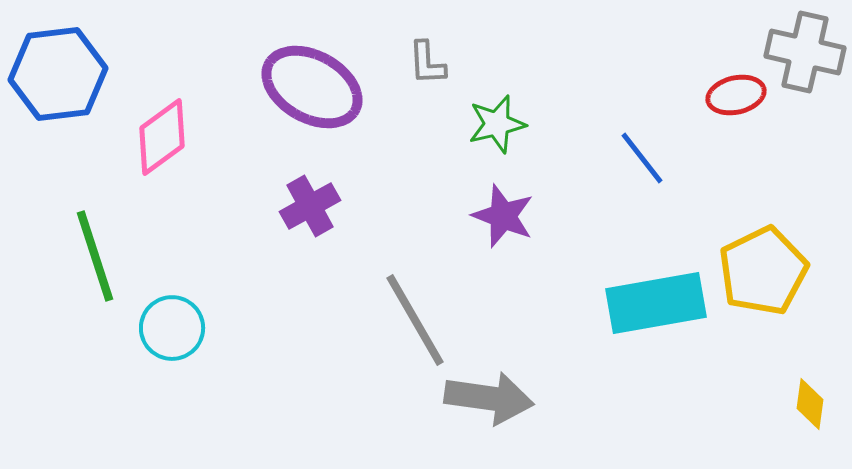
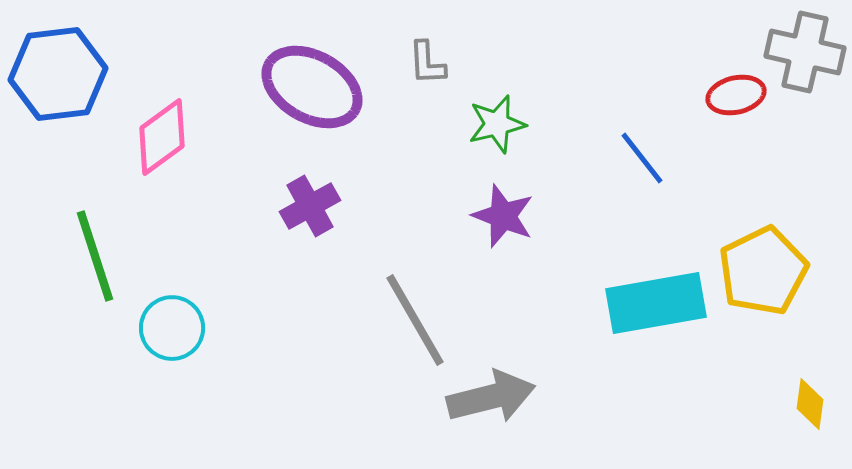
gray arrow: moved 2 px right, 1 px up; rotated 22 degrees counterclockwise
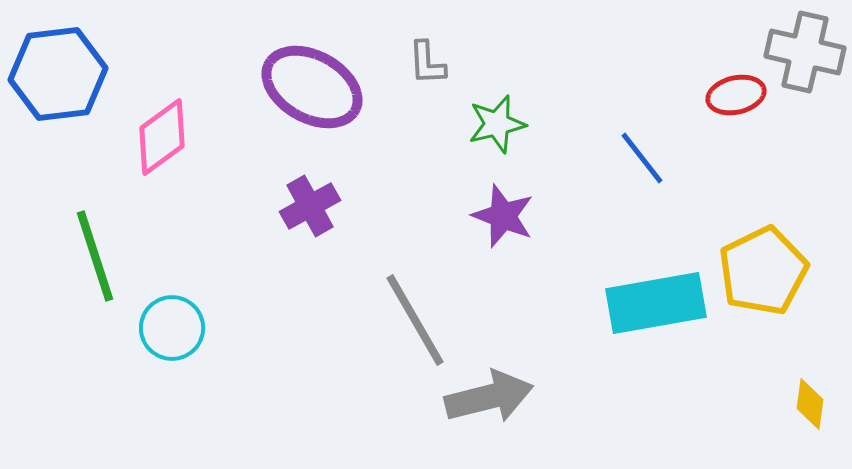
gray arrow: moved 2 px left
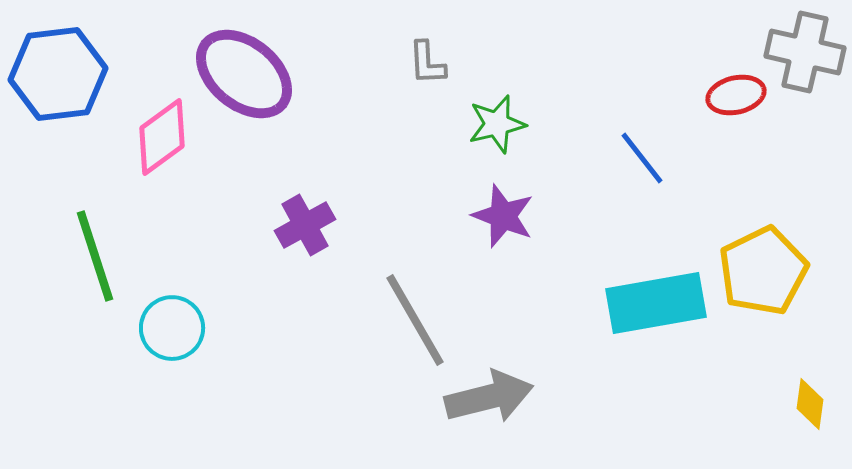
purple ellipse: moved 68 px left, 13 px up; rotated 10 degrees clockwise
purple cross: moved 5 px left, 19 px down
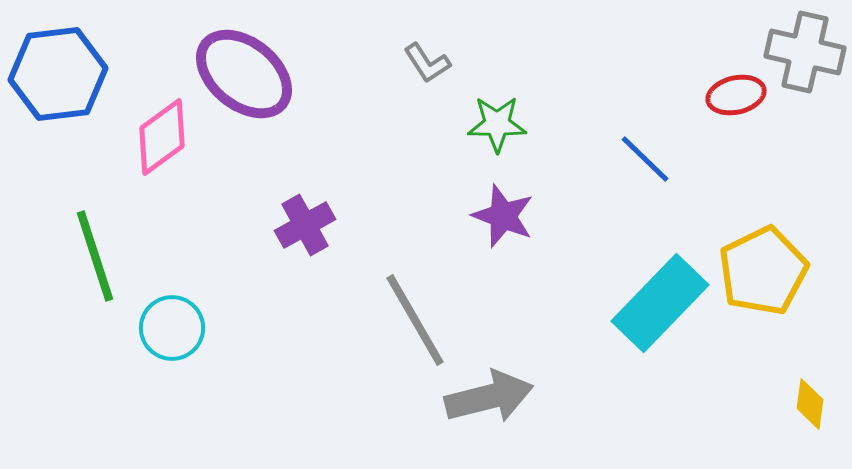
gray L-shape: rotated 30 degrees counterclockwise
green star: rotated 14 degrees clockwise
blue line: moved 3 px right, 1 px down; rotated 8 degrees counterclockwise
cyan rectangle: moved 4 px right; rotated 36 degrees counterclockwise
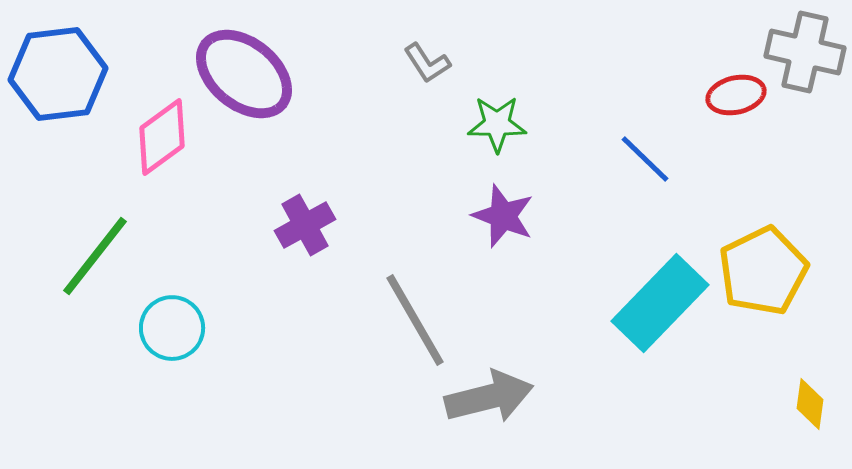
green line: rotated 56 degrees clockwise
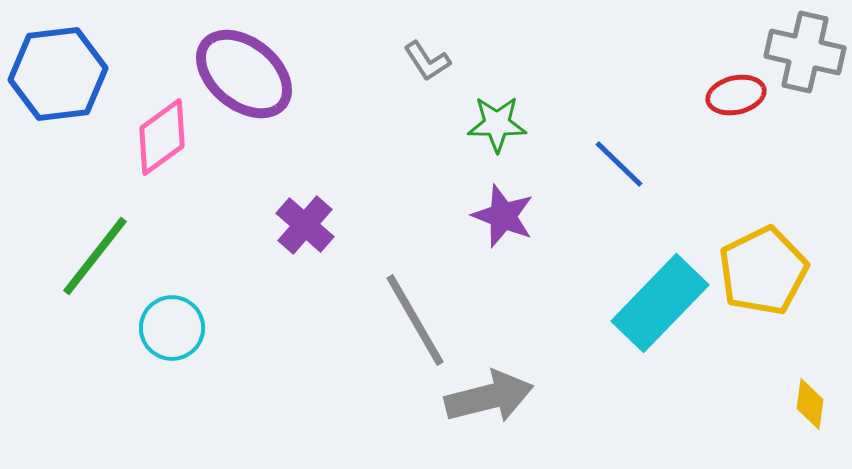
gray L-shape: moved 2 px up
blue line: moved 26 px left, 5 px down
purple cross: rotated 20 degrees counterclockwise
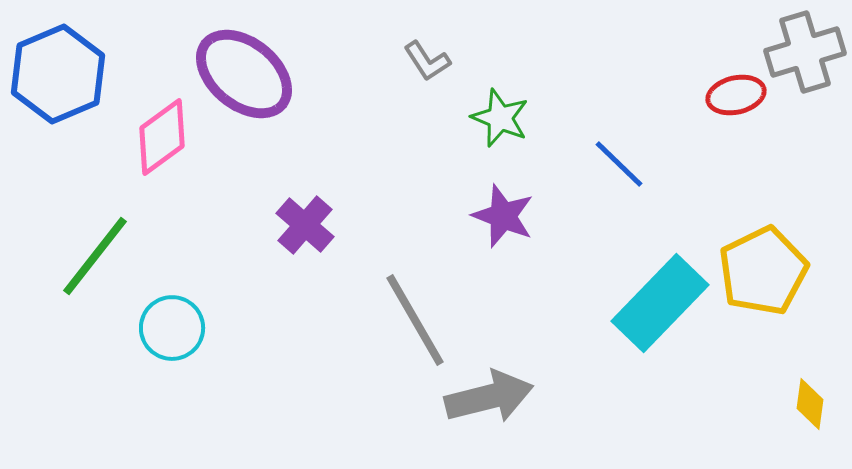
gray cross: rotated 30 degrees counterclockwise
blue hexagon: rotated 16 degrees counterclockwise
green star: moved 3 px right, 6 px up; rotated 22 degrees clockwise
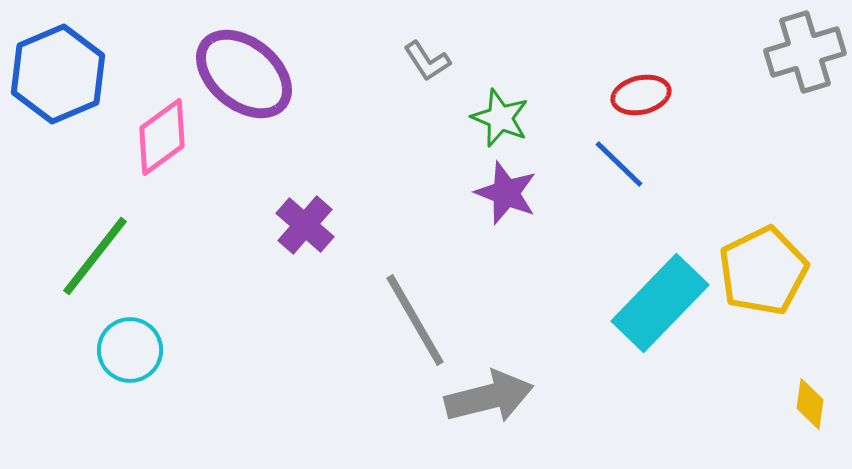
red ellipse: moved 95 px left
purple star: moved 3 px right, 23 px up
cyan circle: moved 42 px left, 22 px down
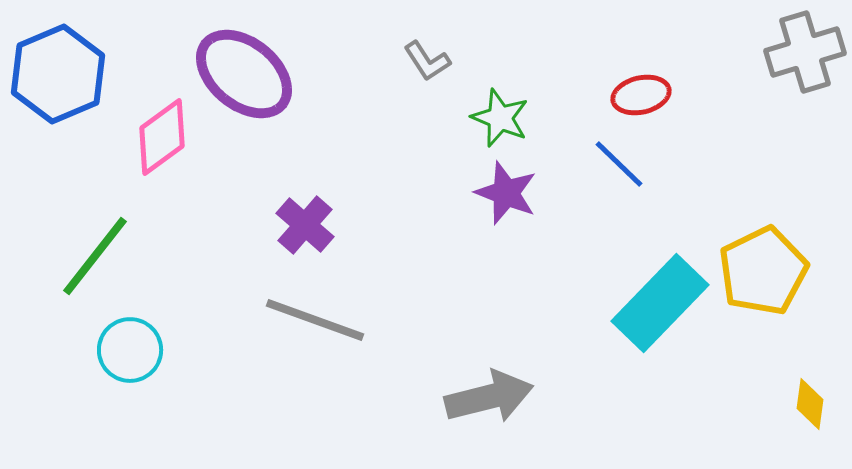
gray line: moved 100 px left; rotated 40 degrees counterclockwise
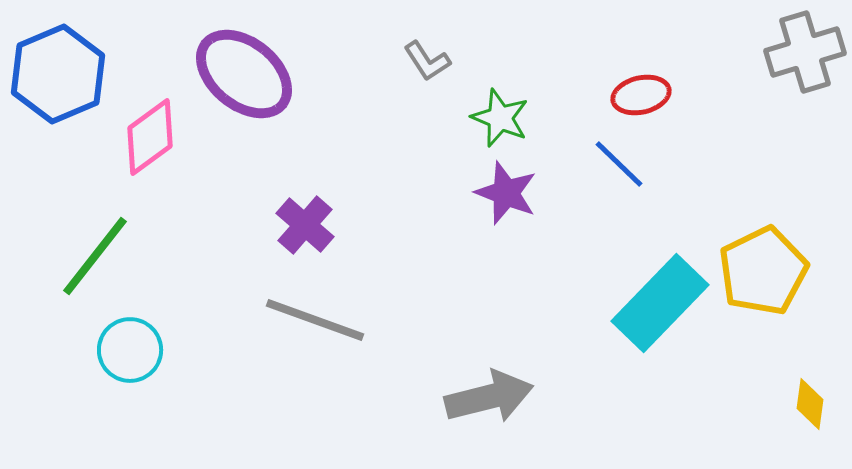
pink diamond: moved 12 px left
